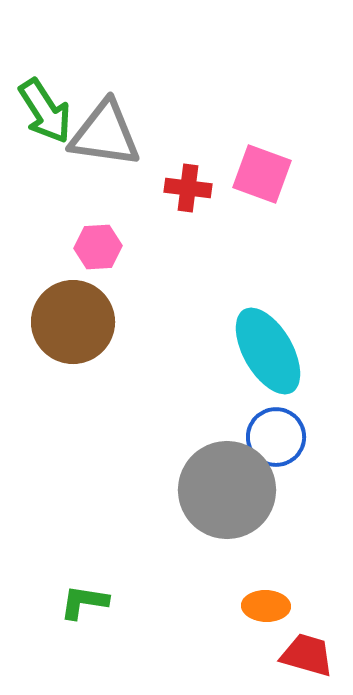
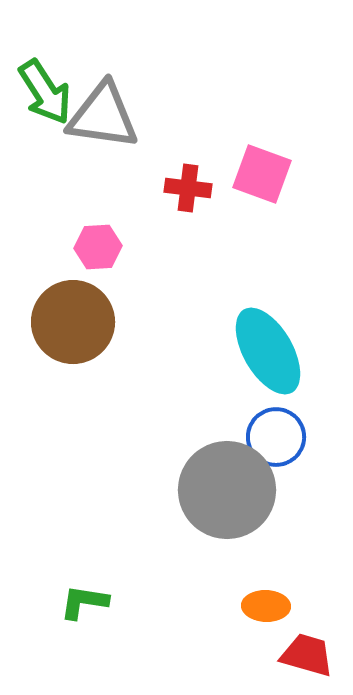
green arrow: moved 19 px up
gray triangle: moved 2 px left, 18 px up
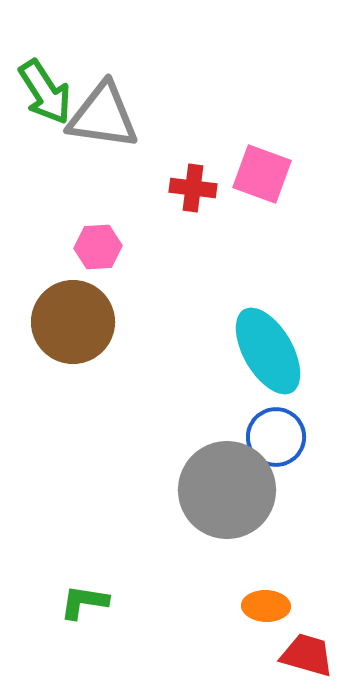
red cross: moved 5 px right
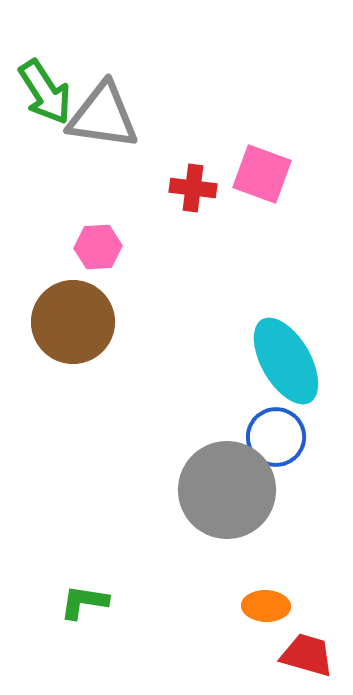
cyan ellipse: moved 18 px right, 10 px down
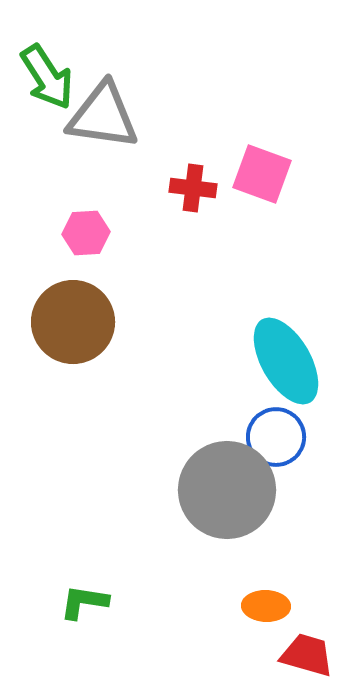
green arrow: moved 2 px right, 15 px up
pink hexagon: moved 12 px left, 14 px up
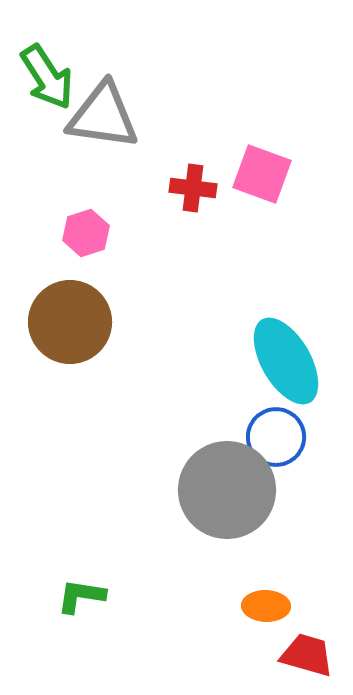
pink hexagon: rotated 15 degrees counterclockwise
brown circle: moved 3 px left
green L-shape: moved 3 px left, 6 px up
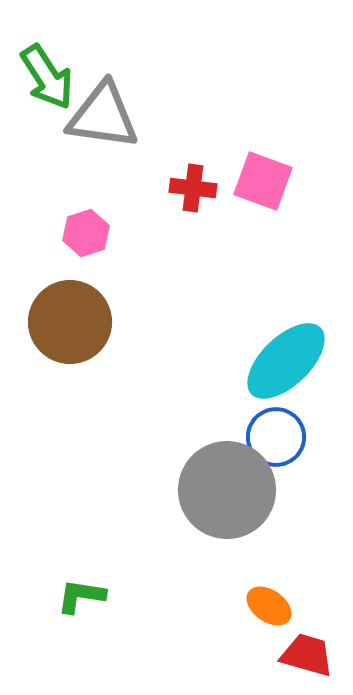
pink square: moved 1 px right, 7 px down
cyan ellipse: rotated 76 degrees clockwise
orange ellipse: moved 3 px right; rotated 33 degrees clockwise
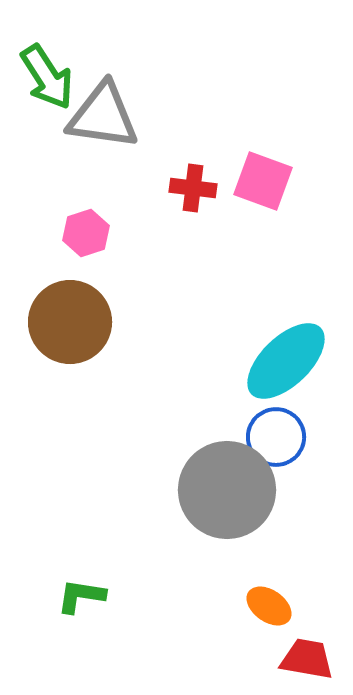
red trapezoid: moved 4 px down; rotated 6 degrees counterclockwise
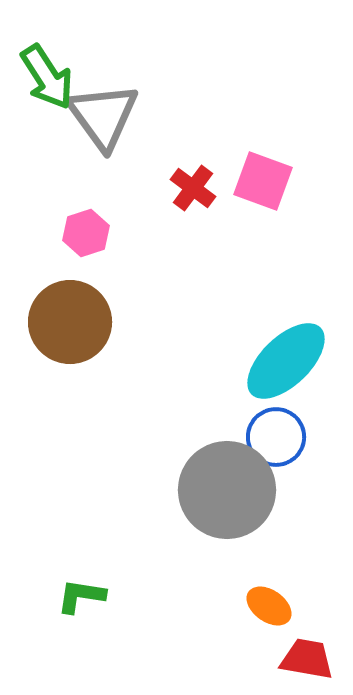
gray triangle: rotated 46 degrees clockwise
red cross: rotated 30 degrees clockwise
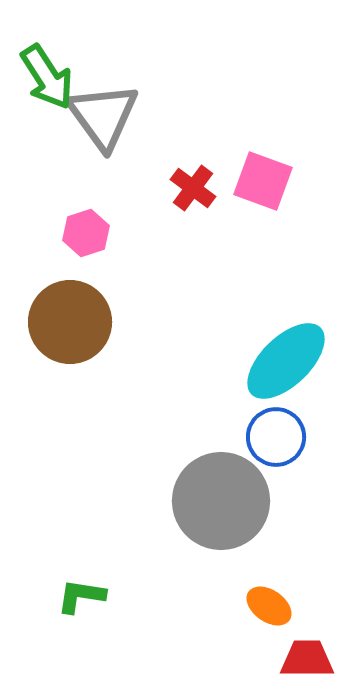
gray circle: moved 6 px left, 11 px down
red trapezoid: rotated 10 degrees counterclockwise
